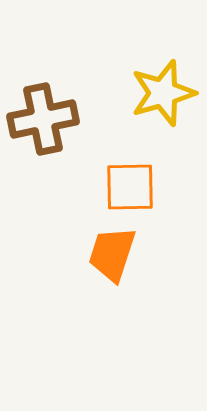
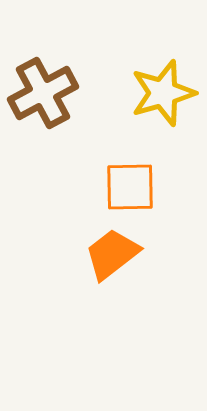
brown cross: moved 26 px up; rotated 16 degrees counterclockwise
orange trapezoid: rotated 34 degrees clockwise
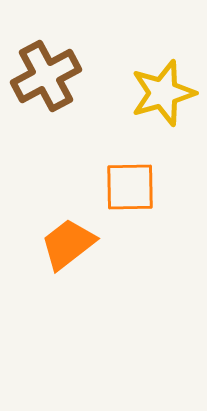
brown cross: moved 3 px right, 17 px up
orange trapezoid: moved 44 px left, 10 px up
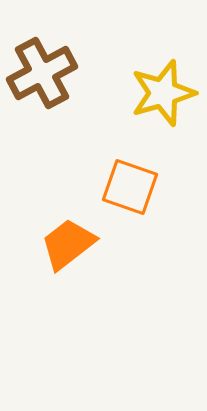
brown cross: moved 4 px left, 3 px up
orange square: rotated 20 degrees clockwise
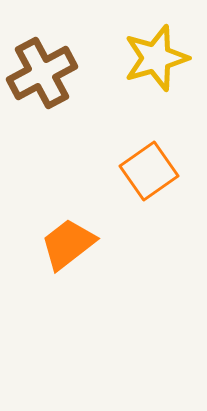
yellow star: moved 7 px left, 35 px up
orange square: moved 19 px right, 16 px up; rotated 36 degrees clockwise
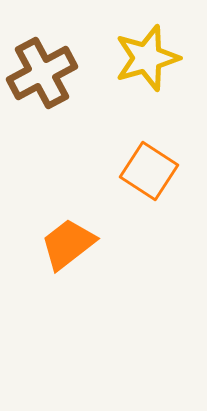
yellow star: moved 9 px left
orange square: rotated 22 degrees counterclockwise
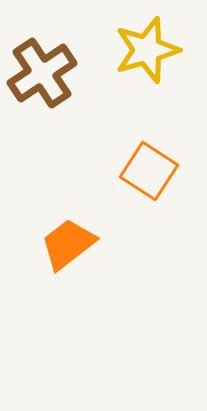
yellow star: moved 8 px up
brown cross: rotated 6 degrees counterclockwise
